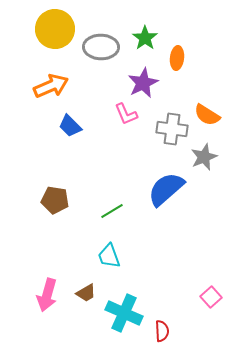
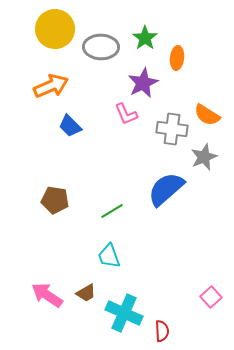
pink arrow: rotated 108 degrees clockwise
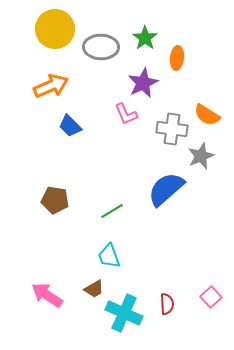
gray star: moved 3 px left, 1 px up
brown trapezoid: moved 8 px right, 4 px up
red semicircle: moved 5 px right, 27 px up
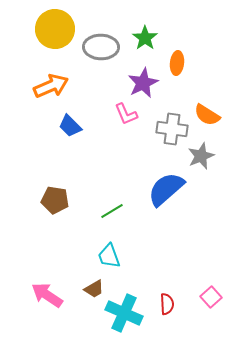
orange ellipse: moved 5 px down
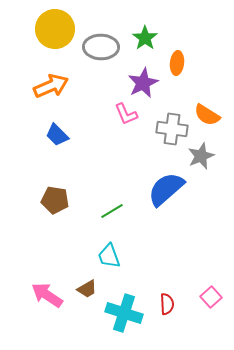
blue trapezoid: moved 13 px left, 9 px down
brown trapezoid: moved 7 px left
cyan cross: rotated 6 degrees counterclockwise
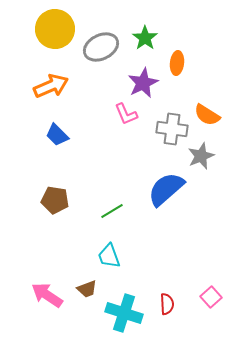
gray ellipse: rotated 28 degrees counterclockwise
brown trapezoid: rotated 10 degrees clockwise
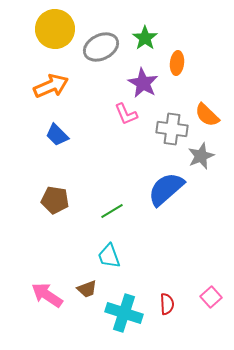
purple star: rotated 16 degrees counterclockwise
orange semicircle: rotated 12 degrees clockwise
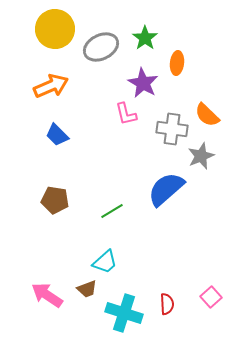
pink L-shape: rotated 10 degrees clockwise
cyan trapezoid: moved 4 px left, 6 px down; rotated 112 degrees counterclockwise
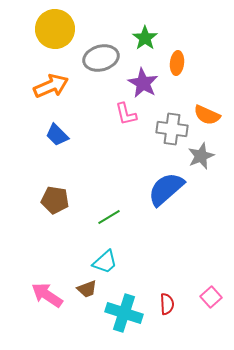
gray ellipse: moved 11 px down; rotated 12 degrees clockwise
orange semicircle: rotated 20 degrees counterclockwise
green line: moved 3 px left, 6 px down
